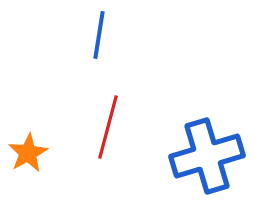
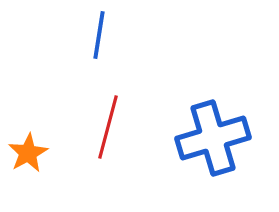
blue cross: moved 6 px right, 18 px up
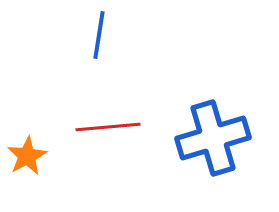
red line: rotated 70 degrees clockwise
orange star: moved 1 px left, 3 px down
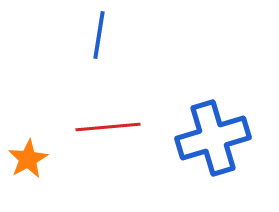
orange star: moved 1 px right, 3 px down
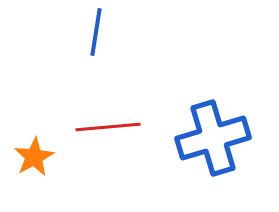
blue line: moved 3 px left, 3 px up
orange star: moved 6 px right, 2 px up
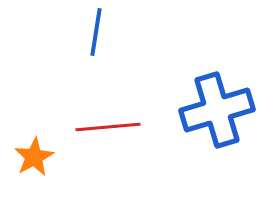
blue cross: moved 4 px right, 28 px up
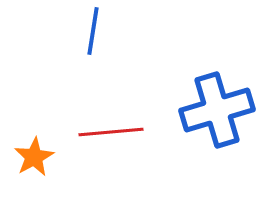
blue line: moved 3 px left, 1 px up
red line: moved 3 px right, 5 px down
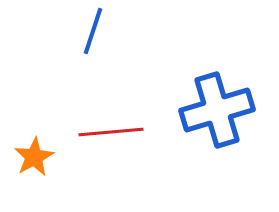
blue line: rotated 9 degrees clockwise
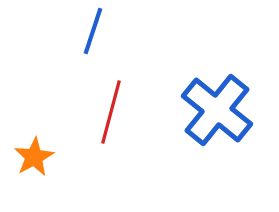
blue cross: rotated 34 degrees counterclockwise
red line: moved 20 px up; rotated 70 degrees counterclockwise
